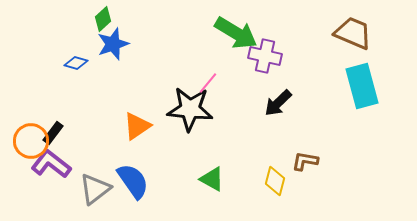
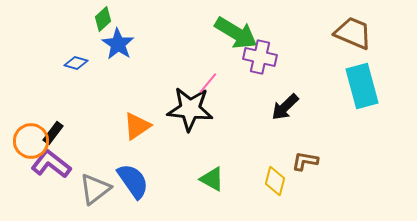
blue star: moved 5 px right; rotated 20 degrees counterclockwise
purple cross: moved 5 px left, 1 px down
black arrow: moved 7 px right, 4 px down
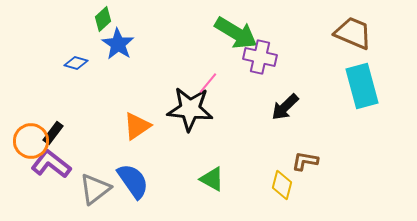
yellow diamond: moved 7 px right, 4 px down
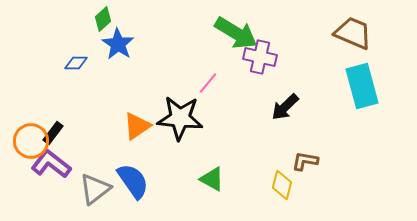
blue diamond: rotated 15 degrees counterclockwise
black star: moved 10 px left, 9 px down
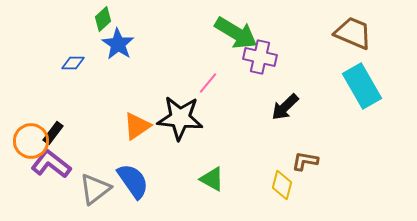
blue diamond: moved 3 px left
cyan rectangle: rotated 15 degrees counterclockwise
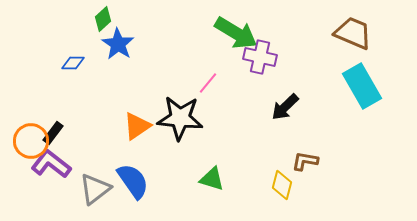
green triangle: rotated 12 degrees counterclockwise
